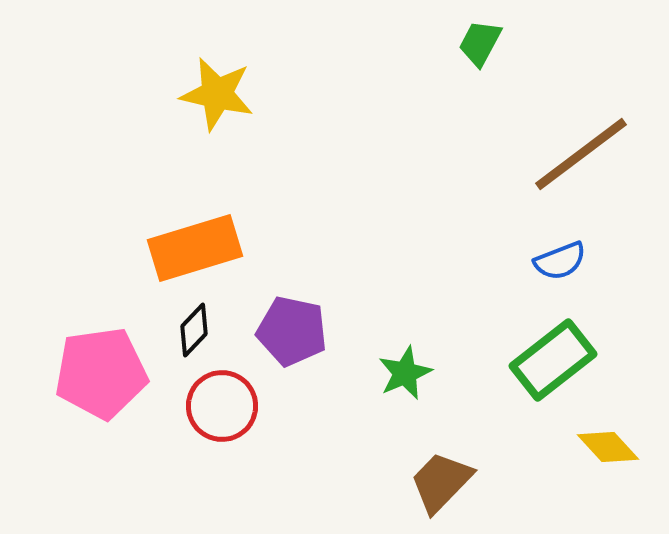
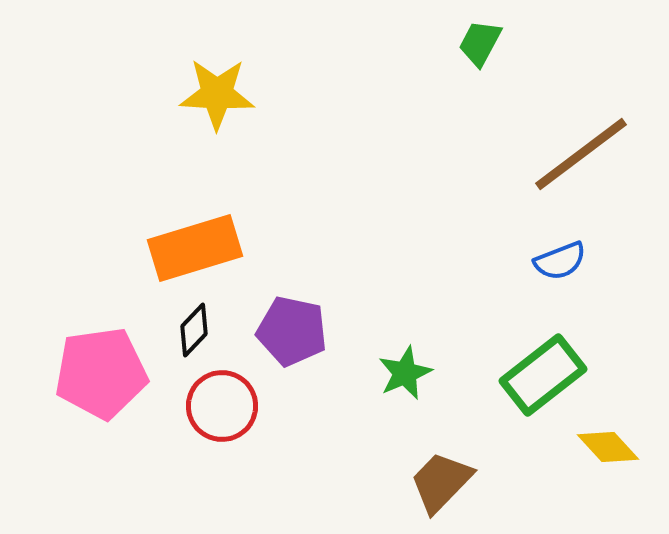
yellow star: rotated 10 degrees counterclockwise
green rectangle: moved 10 px left, 15 px down
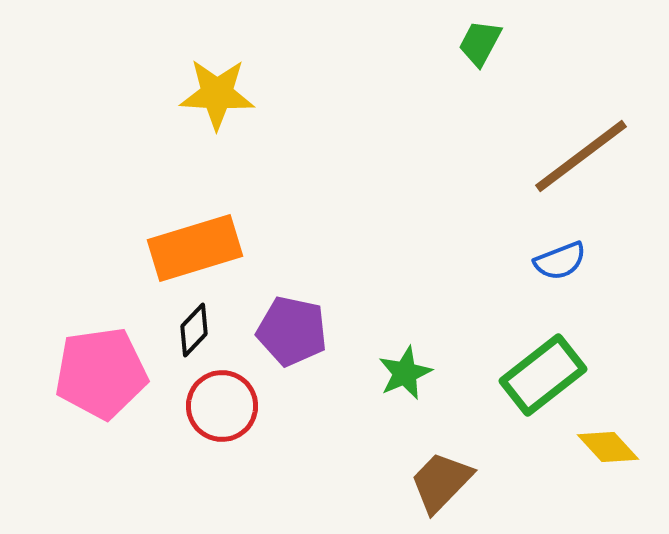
brown line: moved 2 px down
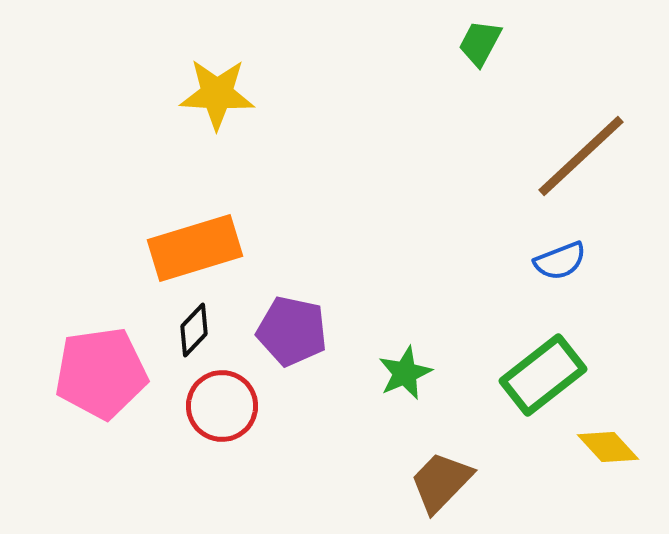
brown line: rotated 6 degrees counterclockwise
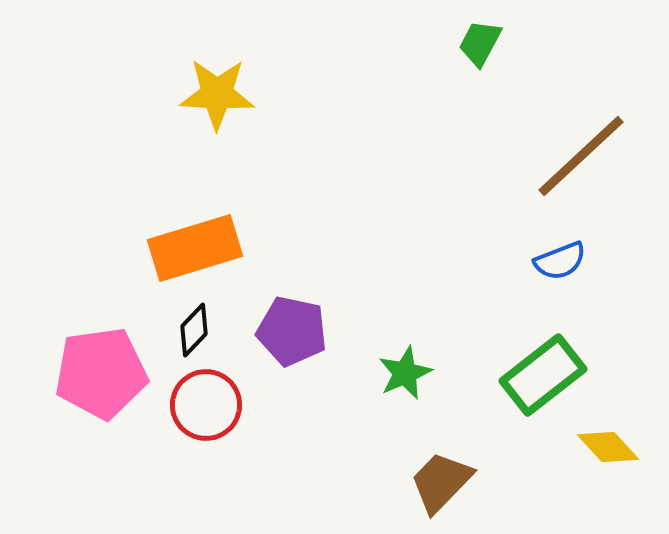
red circle: moved 16 px left, 1 px up
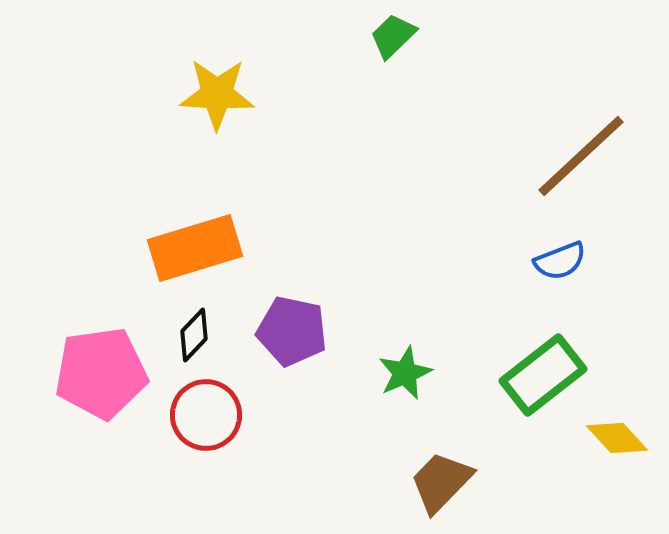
green trapezoid: moved 87 px left, 7 px up; rotated 18 degrees clockwise
black diamond: moved 5 px down
red circle: moved 10 px down
yellow diamond: moved 9 px right, 9 px up
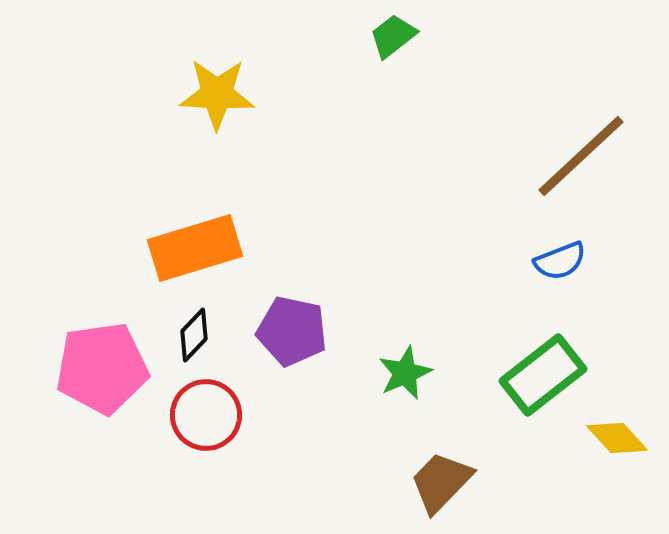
green trapezoid: rotated 6 degrees clockwise
pink pentagon: moved 1 px right, 5 px up
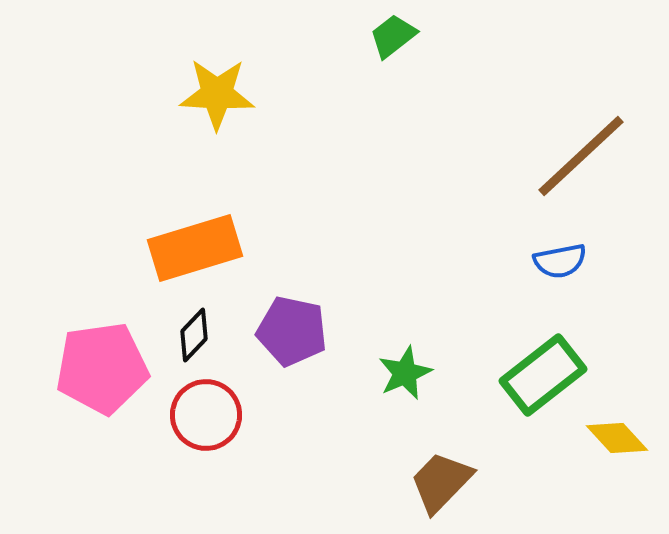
blue semicircle: rotated 10 degrees clockwise
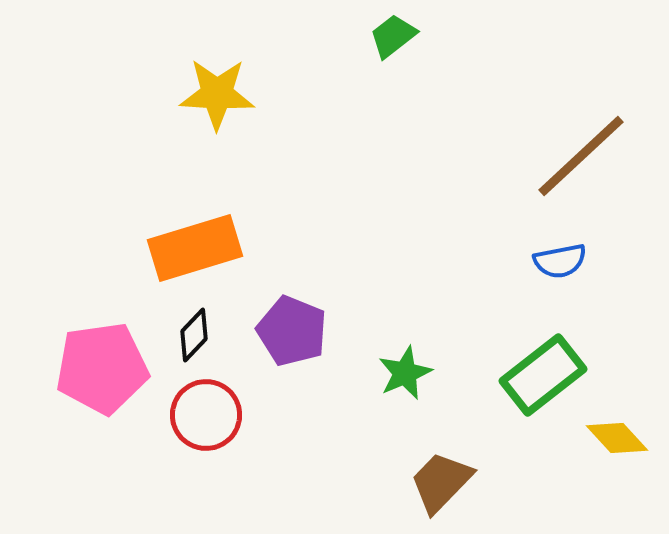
purple pentagon: rotated 10 degrees clockwise
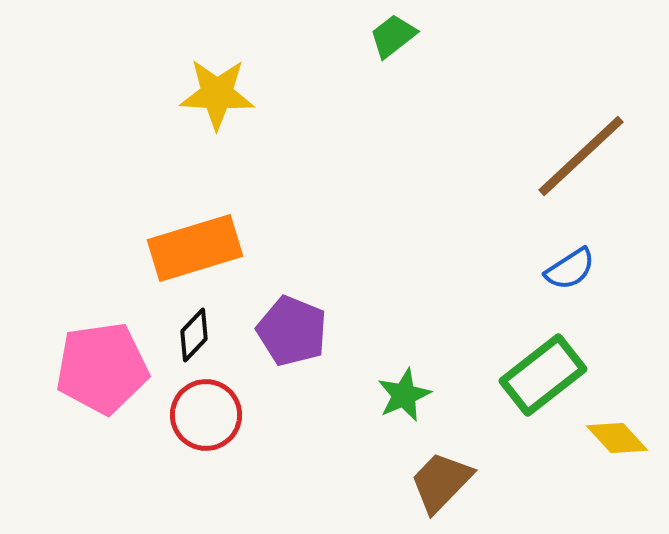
blue semicircle: moved 10 px right, 8 px down; rotated 22 degrees counterclockwise
green star: moved 1 px left, 22 px down
